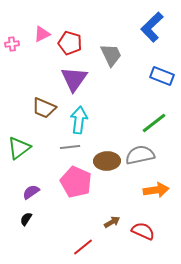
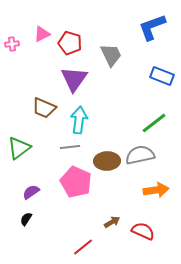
blue L-shape: rotated 24 degrees clockwise
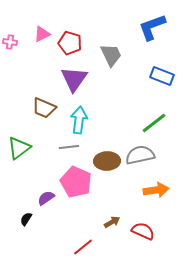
pink cross: moved 2 px left, 2 px up; rotated 16 degrees clockwise
gray line: moved 1 px left
purple semicircle: moved 15 px right, 6 px down
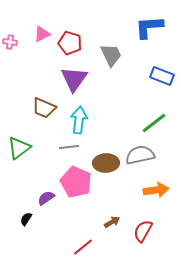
blue L-shape: moved 3 px left; rotated 16 degrees clockwise
brown ellipse: moved 1 px left, 2 px down
red semicircle: rotated 85 degrees counterclockwise
